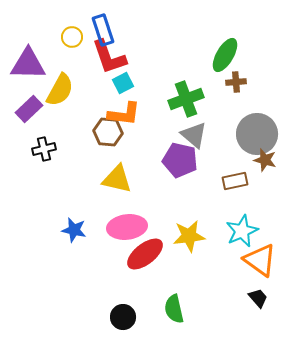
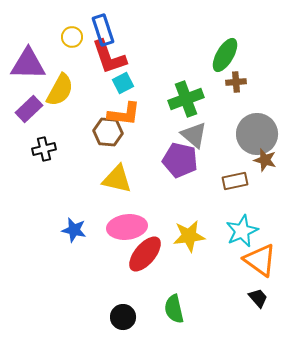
red ellipse: rotated 12 degrees counterclockwise
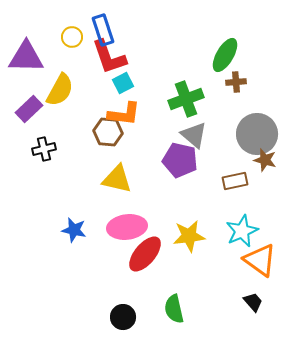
purple triangle: moved 2 px left, 7 px up
black trapezoid: moved 5 px left, 4 px down
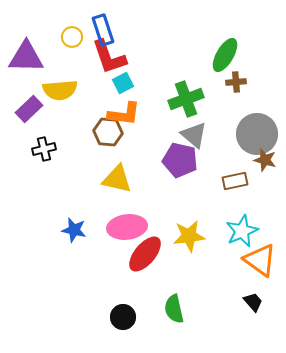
yellow semicircle: rotated 56 degrees clockwise
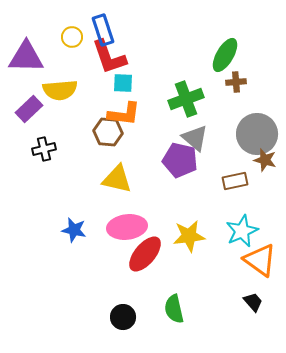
cyan square: rotated 30 degrees clockwise
gray triangle: moved 1 px right, 3 px down
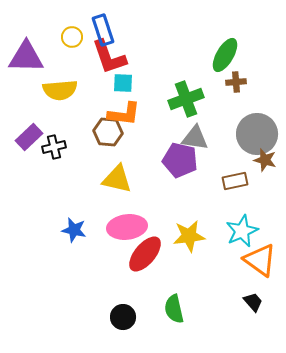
purple rectangle: moved 28 px down
gray triangle: rotated 32 degrees counterclockwise
black cross: moved 10 px right, 2 px up
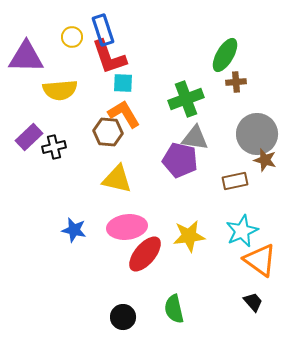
orange L-shape: rotated 128 degrees counterclockwise
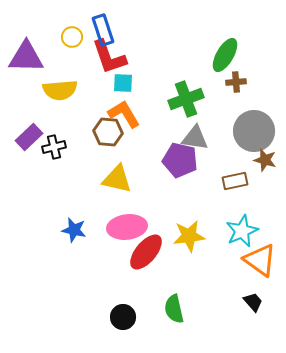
gray circle: moved 3 px left, 3 px up
red ellipse: moved 1 px right, 2 px up
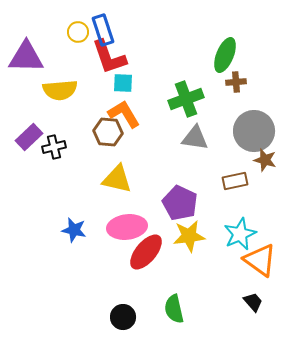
yellow circle: moved 6 px right, 5 px up
green ellipse: rotated 8 degrees counterclockwise
purple pentagon: moved 43 px down; rotated 12 degrees clockwise
cyan star: moved 2 px left, 3 px down
